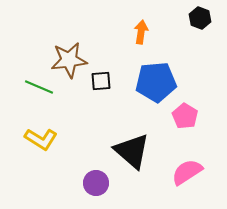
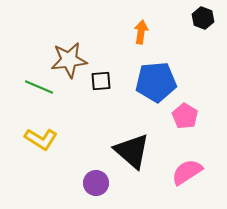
black hexagon: moved 3 px right
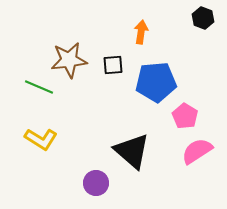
black square: moved 12 px right, 16 px up
pink semicircle: moved 10 px right, 21 px up
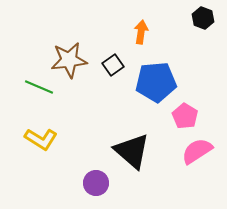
black square: rotated 30 degrees counterclockwise
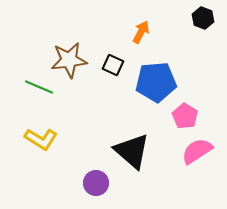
orange arrow: rotated 20 degrees clockwise
black square: rotated 30 degrees counterclockwise
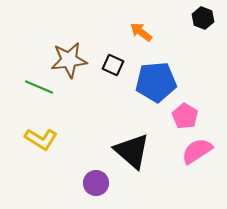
orange arrow: rotated 80 degrees counterclockwise
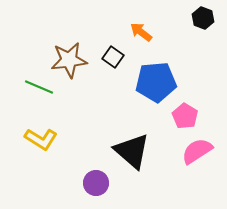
black square: moved 8 px up; rotated 10 degrees clockwise
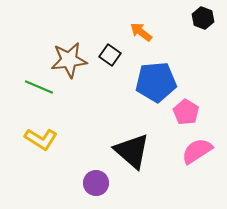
black square: moved 3 px left, 2 px up
pink pentagon: moved 1 px right, 4 px up
